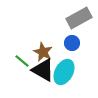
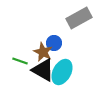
blue circle: moved 18 px left
green line: moved 2 px left; rotated 21 degrees counterclockwise
cyan ellipse: moved 2 px left
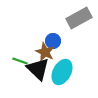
blue circle: moved 1 px left, 2 px up
brown star: moved 2 px right
black triangle: moved 5 px left, 1 px up; rotated 15 degrees clockwise
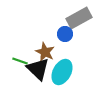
blue circle: moved 12 px right, 7 px up
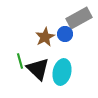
brown star: moved 15 px up; rotated 18 degrees clockwise
green line: rotated 56 degrees clockwise
cyan ellipse: rotated 15 degrees counterclockwise
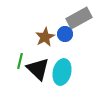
green line: rotated 28 degrees clockwise
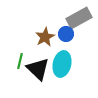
blue circle: moved 1 px right
cyan ellipse: moved 8 px up
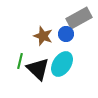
brown star: moved 2 px left, 1 px up; rotated 24 degrees counterclockwise
cyan ellipse: rotated 20 degrees clockwise
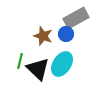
gray rectangle: moved 3 px left
